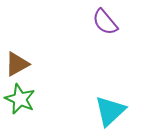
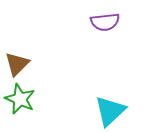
purple semicircle: rotated 56 degrees counterclockwise
brown triangle: rotated 16 degrees counterclockwise
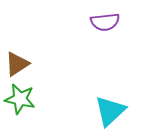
brown triangle: rotated 12 degrees clockwise
green star: rotated 12 degrees counterclockwise
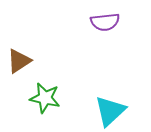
brown triangle: moved 2 px right, 3 px up
green star: moved 25 px right, 1 px up
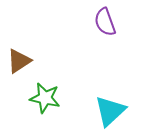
purple semicircle: rotated 76 degrees clockwise
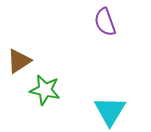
green star: moved 8 px up
cyan triangle: rotated 16 degrees counterclockwise
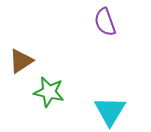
brown triangle: moved 2 px right
green star: moved 4 px right, 2 px down
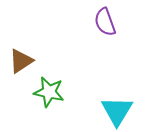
cyan triangle: moved 7 px right
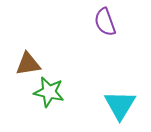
brown triangle: moved 7 px right, 3 px down; rotated 24 degrees clockwise
cyan triangle: moved 3 px right, 6 px up
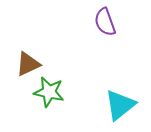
brown triangle: rotated 16 degrees counterclockwise
cyan triangle: rotated 20 degrees clockwise
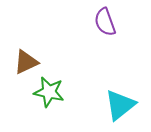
brown triangle: moved 2 px left, 2 px up
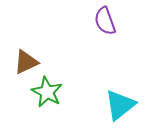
purple semicircle: moved 1 px up
green star: moved 2 px left; rotated 16 degrees clockwise
